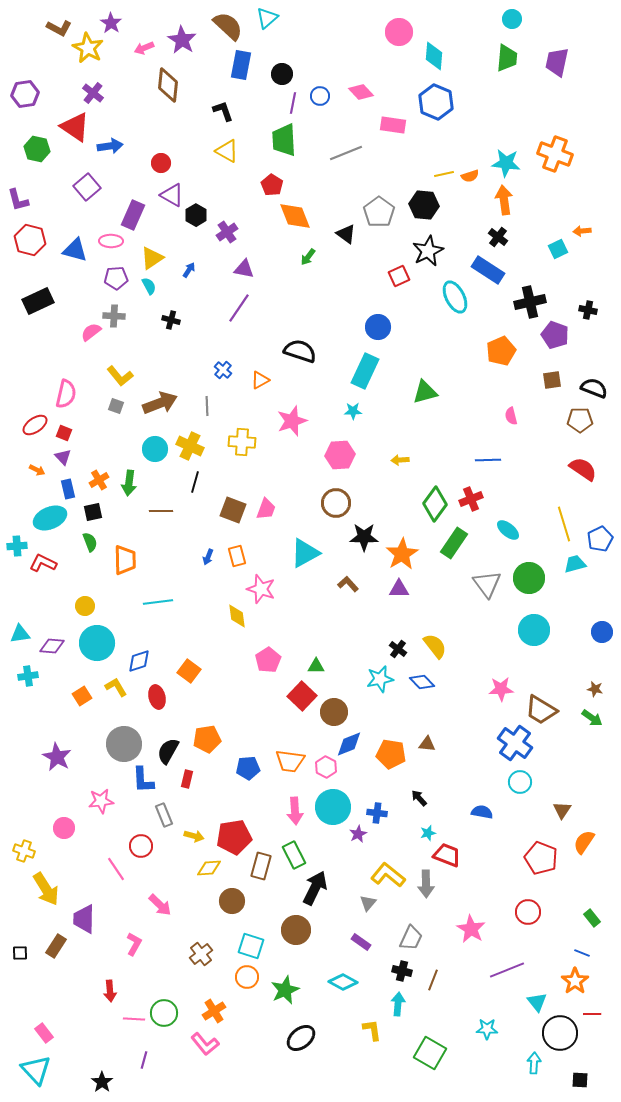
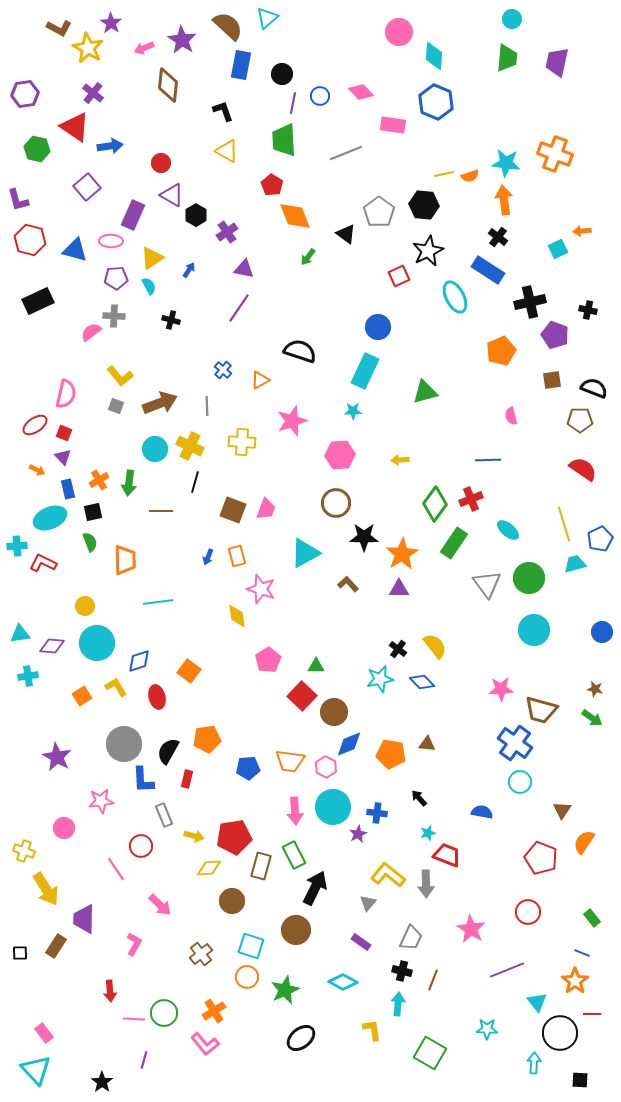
brown trapezoid at (541, 710): rotated 16 degrees counterclockwise
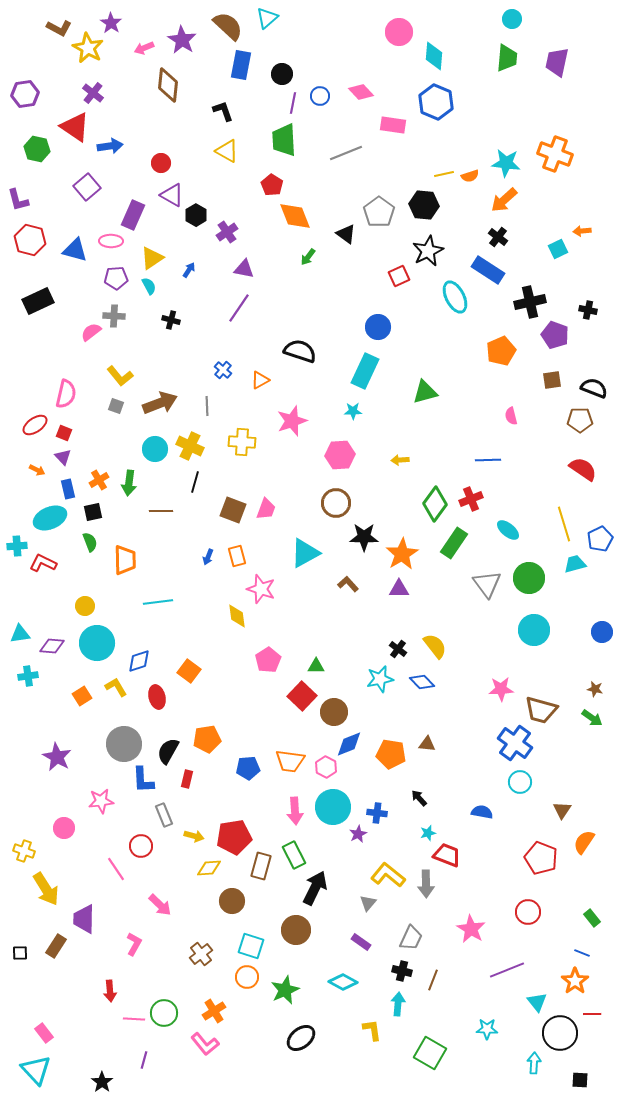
orange arrow at (504, 200): rotated 124 degrees counterclockwise
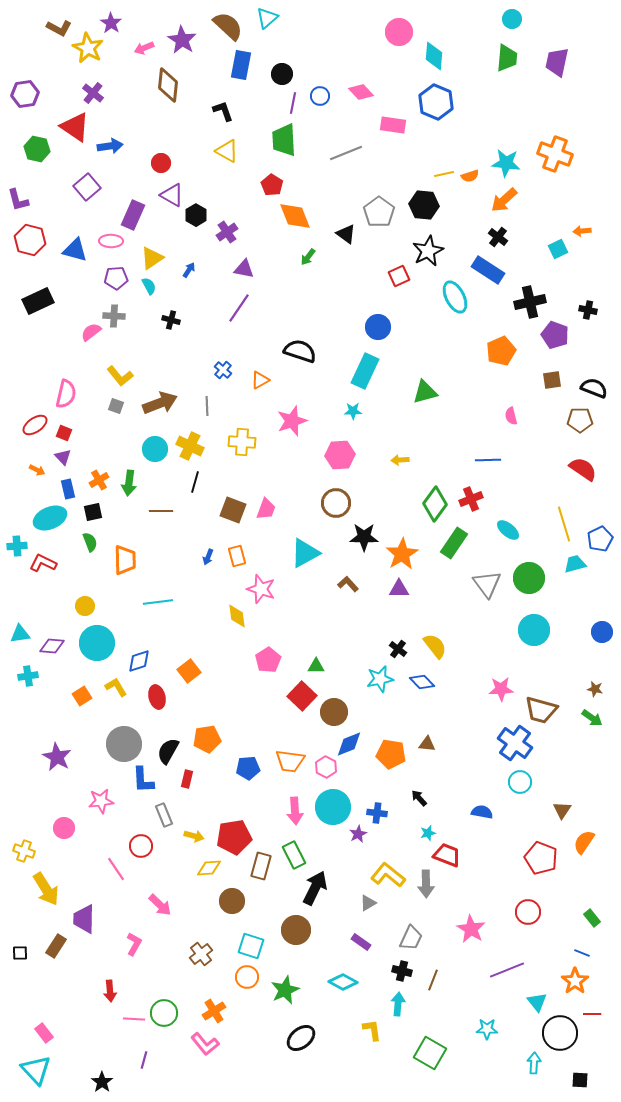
orange square at (189, 671): rotated 15 degrees clockwise
gray triangle at (368, 903): rotated 18 degrees clockwise
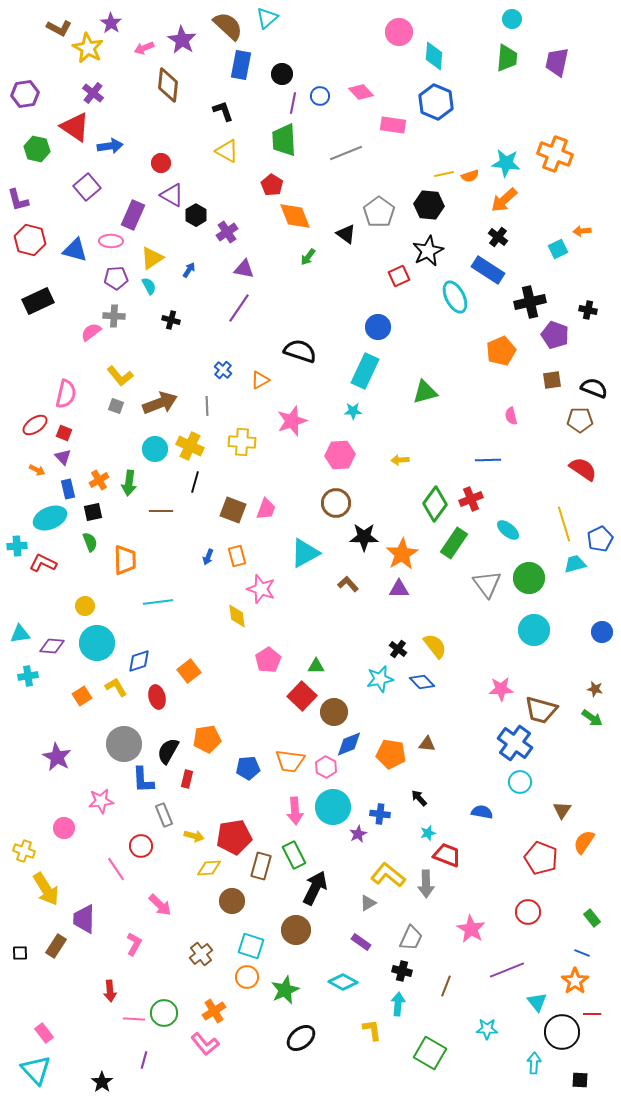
black hexagon at (424, 205): moved 5 px right
blue cross at (377, 813): moved 3 px right, 1 px down
brown line at (433, 980): moved 13 px right, 6 px down
black circle at (560, 1033): moved 2 px right, 1 px up
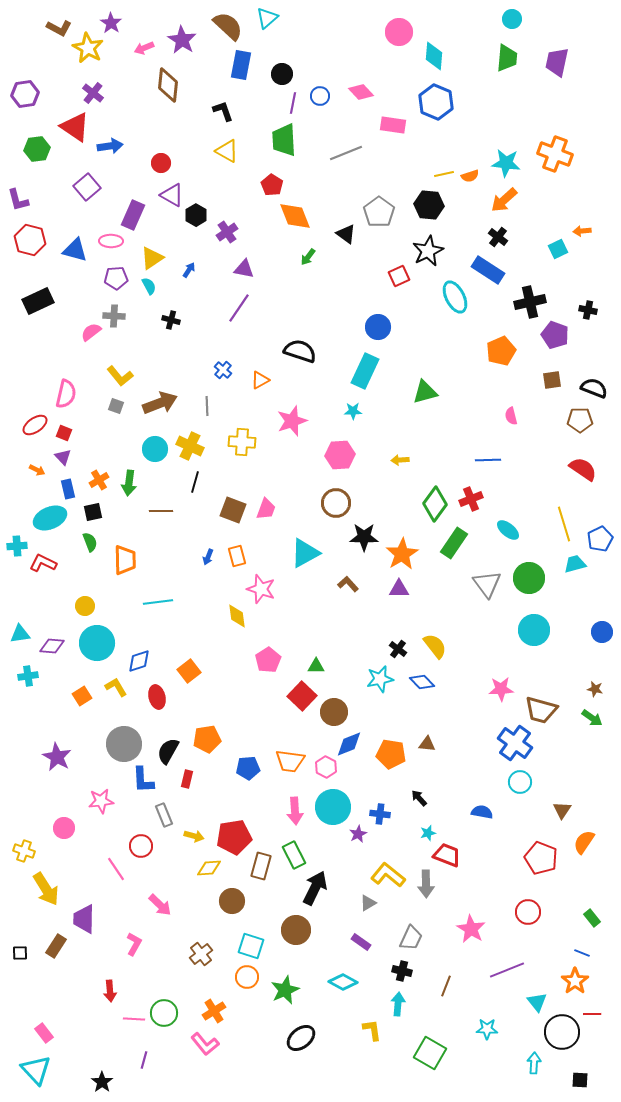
green hexagon at (37, 149): rotated 20 degrees counterclockwise
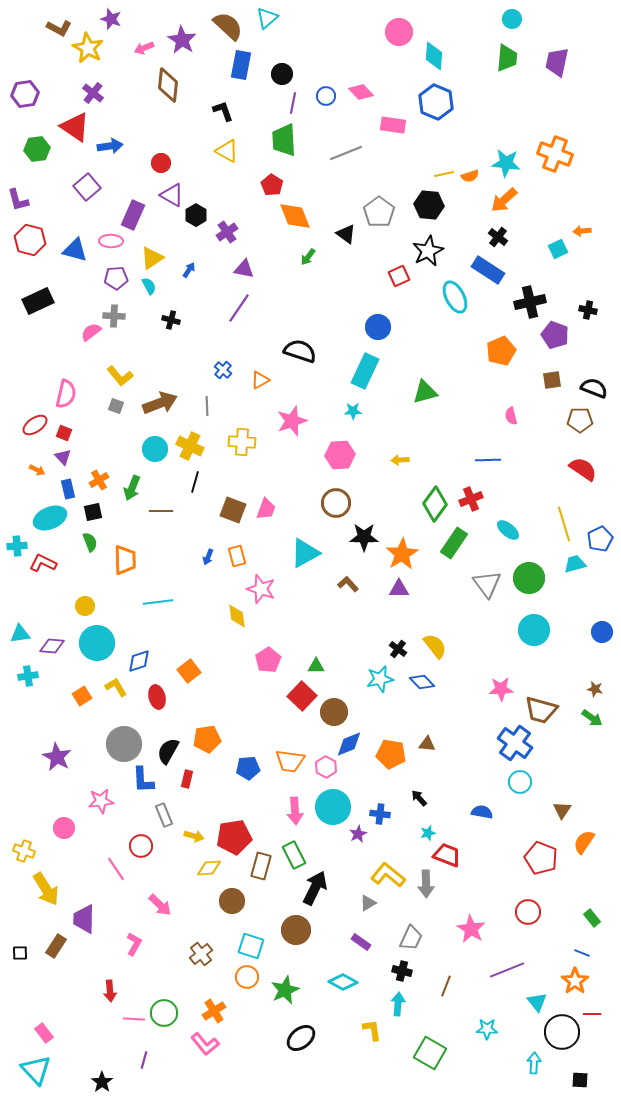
purple star at (111, 23): moved 4 px up; rotated 15 degrees counterclockwise
blue circle at (320, 96): moved 6 px right
green arrow at (129, 483): moved 3 px right, 5 px down; rotated 15 degrees clockwise
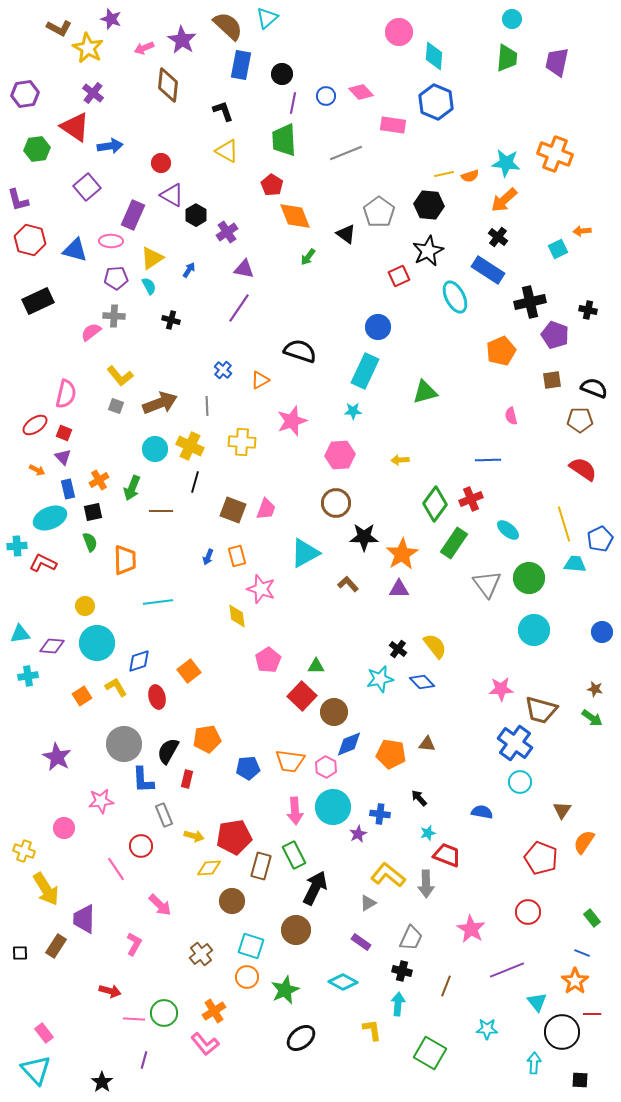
cyan trapezoid at (575, 564): rotated 20 degrees clockwise
red arrow at (110, 991): rotated 70 degrees counterclockwise
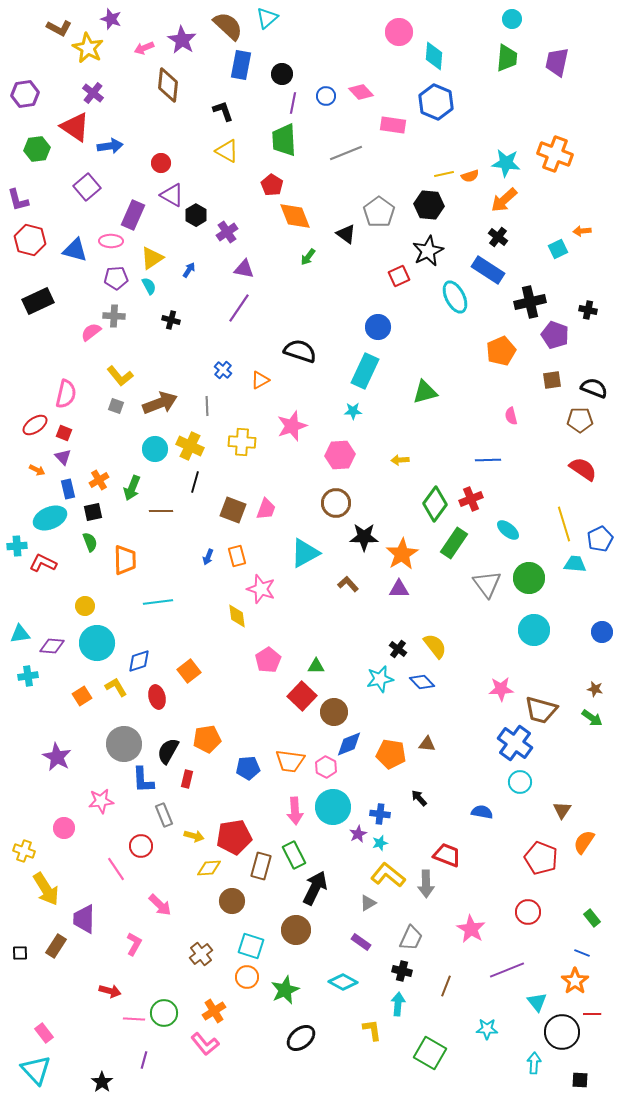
pink star at (292, 421): moved 5 px down
cyan star at (428, 833): moved 48 px left, 10 px down
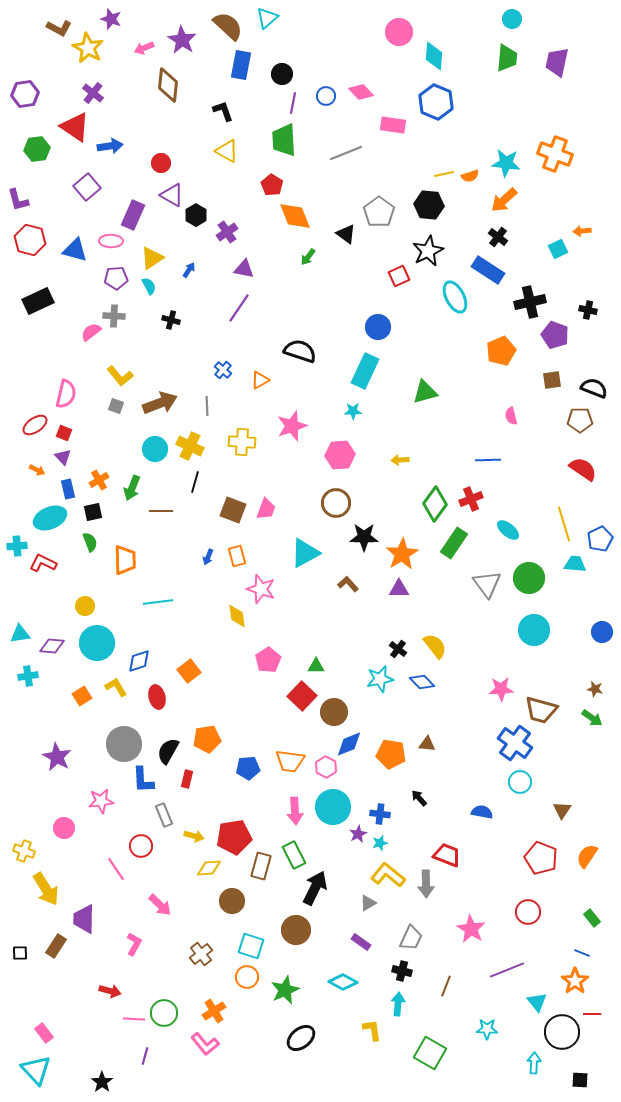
orange semicircle at (584, 842): moved 3 px right, 14 px down
purple line at (144, 1060): moved 1 px right, 4 px up
